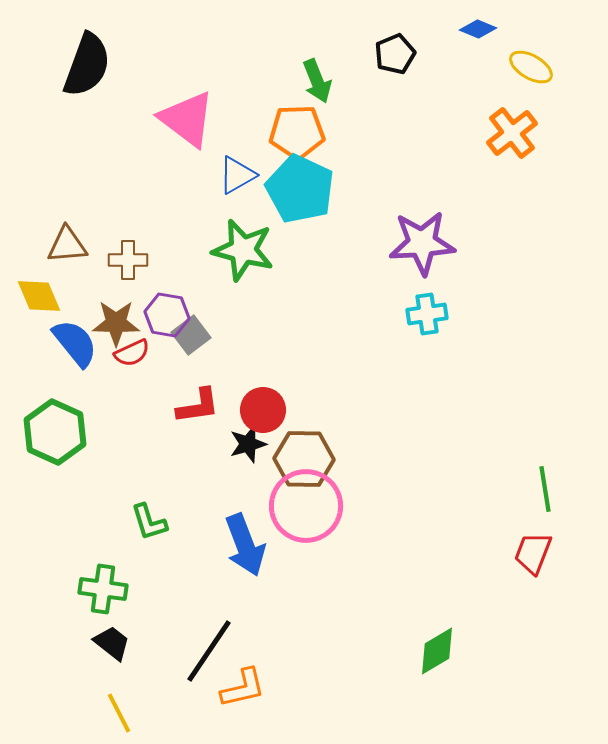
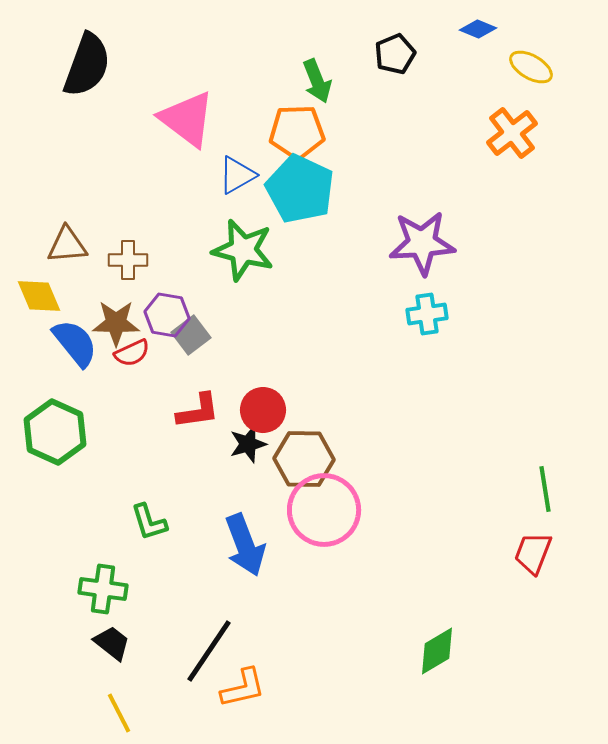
red L-shape: moved 5 px down
pink circle: moved 18 px right, 4 px down
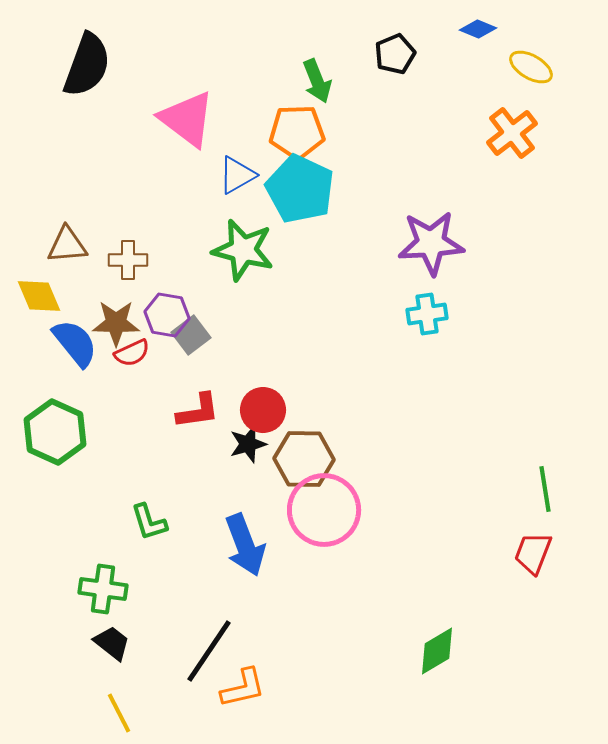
purple star: moved 9 px right
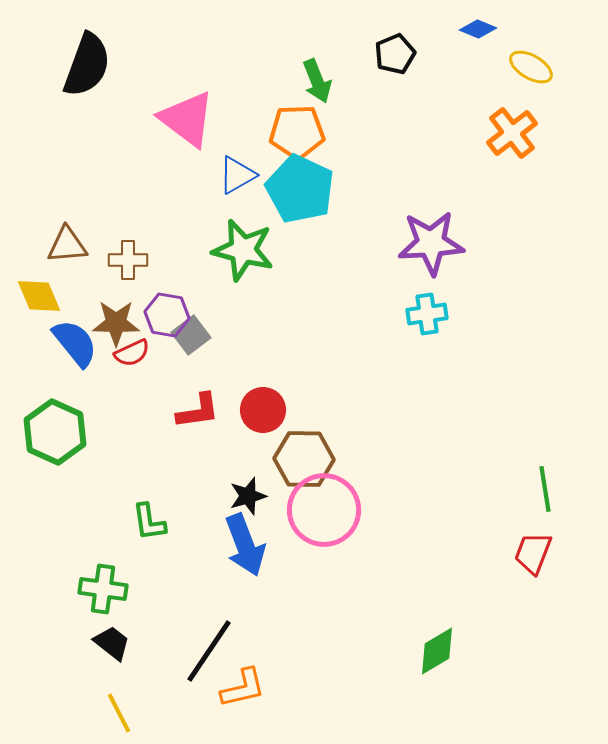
black star: moved 52 px down
green L-shape: rotated 9 degrees clockwise
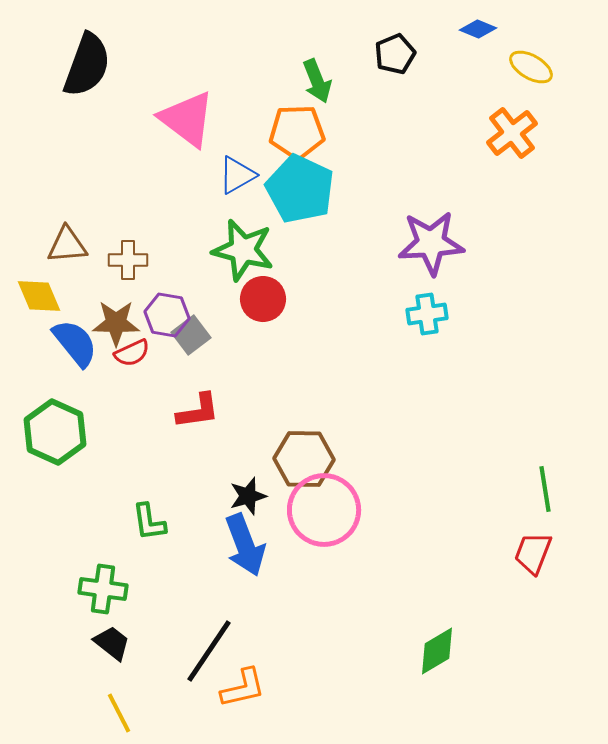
red circle: moved 111 px up
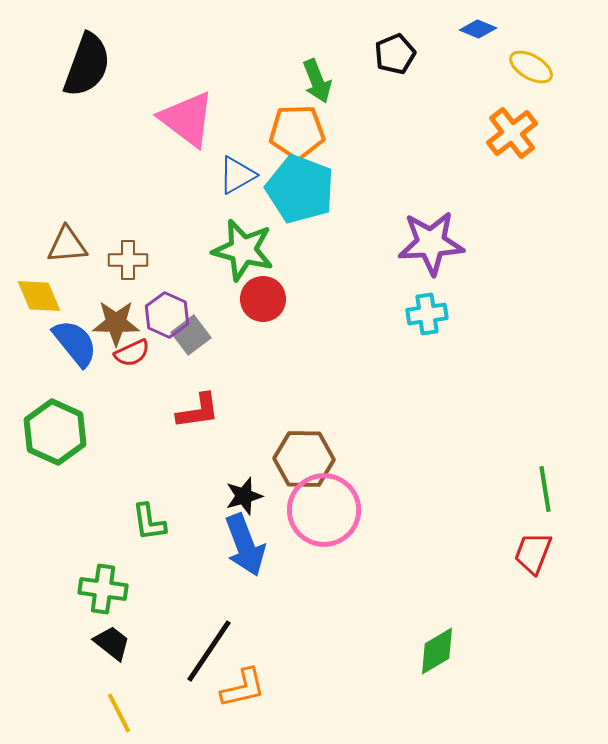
cyan pentagon: rotated 4 degrees counterclockwise
purple hexagon: rotated 15 degrees clockwise
black star: moved 4 px left
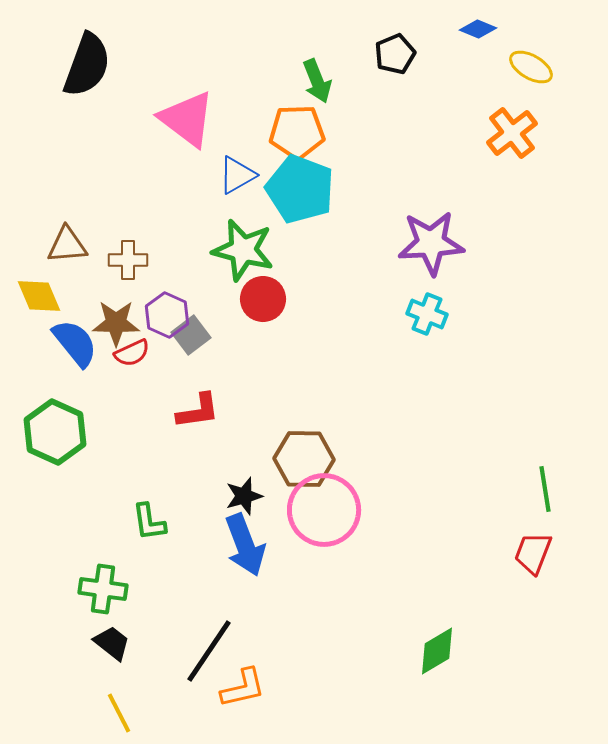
cyan cross: rotated 30 degrees clockwise
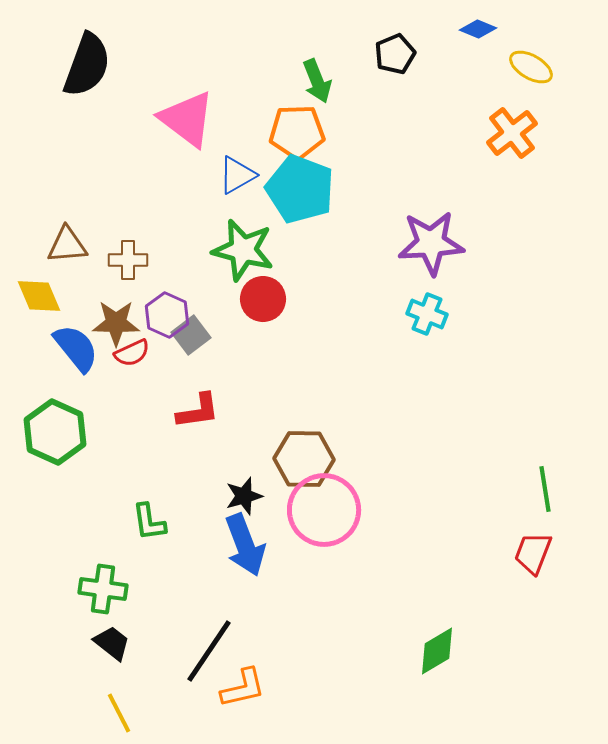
blue semicircle: moved 1 px right, 5 px down
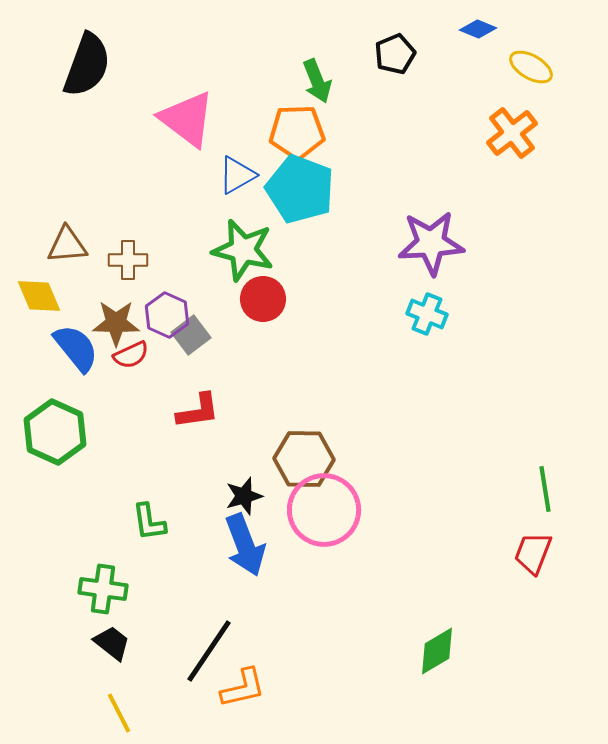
red semicircle: moved 1 px left, 2 px down
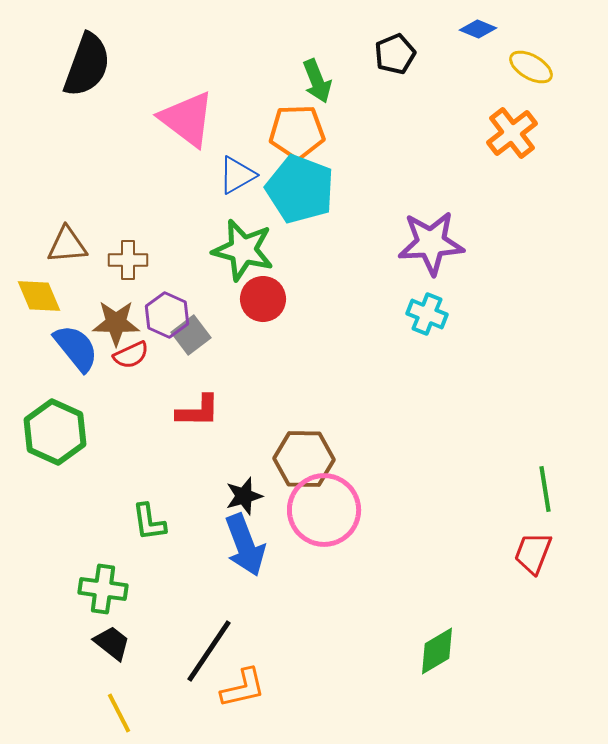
red L-shape: rotated 9 degrees clockwise
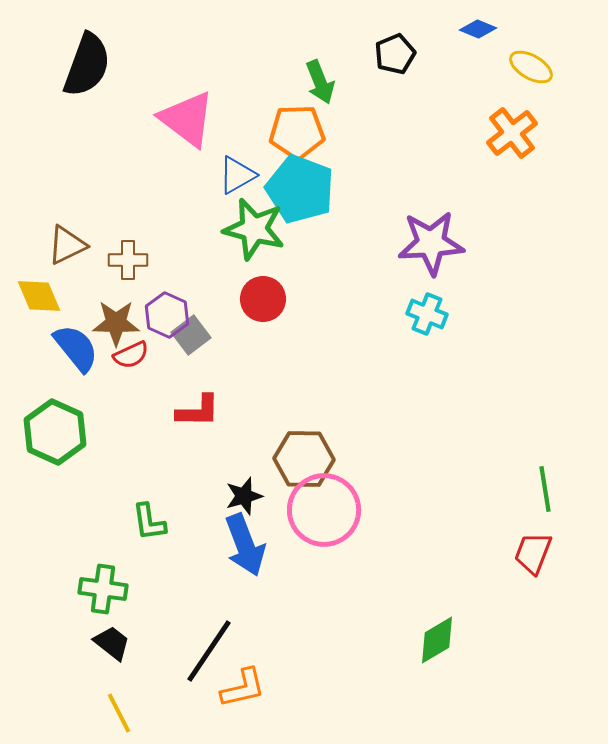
green arrow: moved 3 px right, 1 px down
brown triangle: rotated 21 degrees counterclockwise
green star: moved 11 px right, 21 px up
green diamond: moved 11 px up
